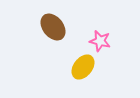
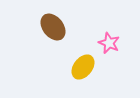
pink star: moved 9 px right, 2 px down; rotated 10 degrees clockwise
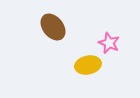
yellow ellipse: moved 5 px right, 2 px up; rotated 40 degrees clockwise
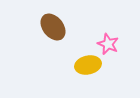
pink star: moved 1 px left, 1 px down
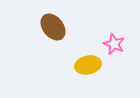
pink star: moved 6 px right
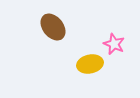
yellow ellipse: moved 2 px right, 1 px up
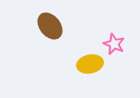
brown ellipse: moved 3 px left, 1 px up
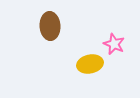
brown ellipse: rotated 36 degrees clockwise
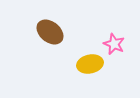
brown ellipse: moved 6 px down; rotated 48 degrees counterclockwise
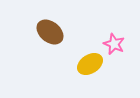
yellow ellipse: rotated 20 degrees counterclockwise
